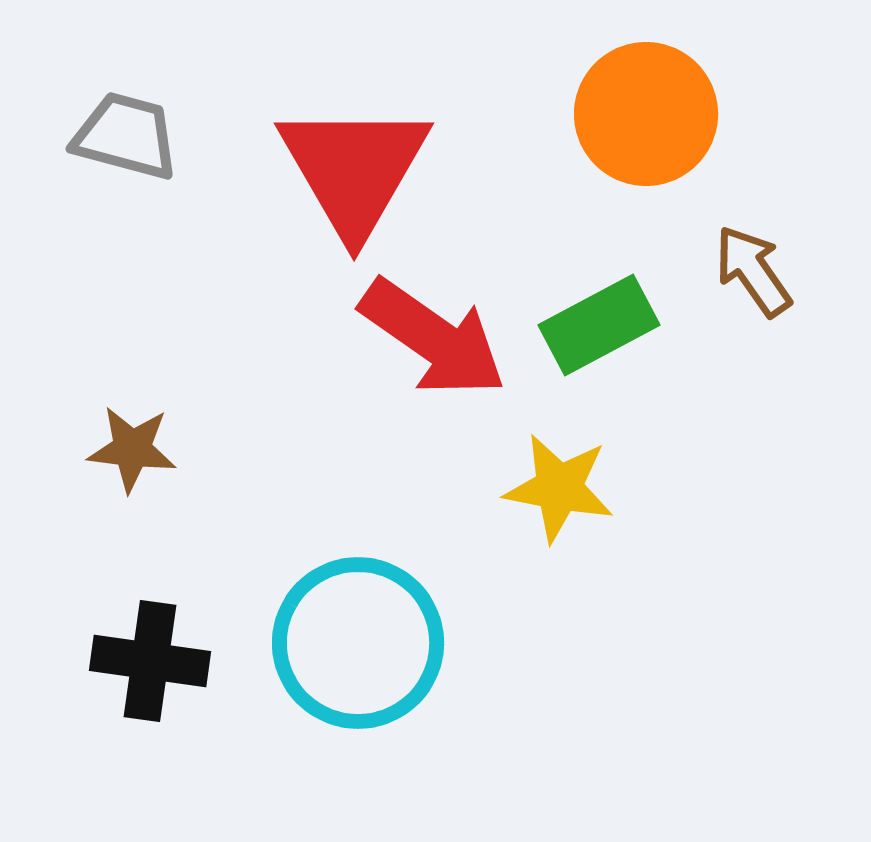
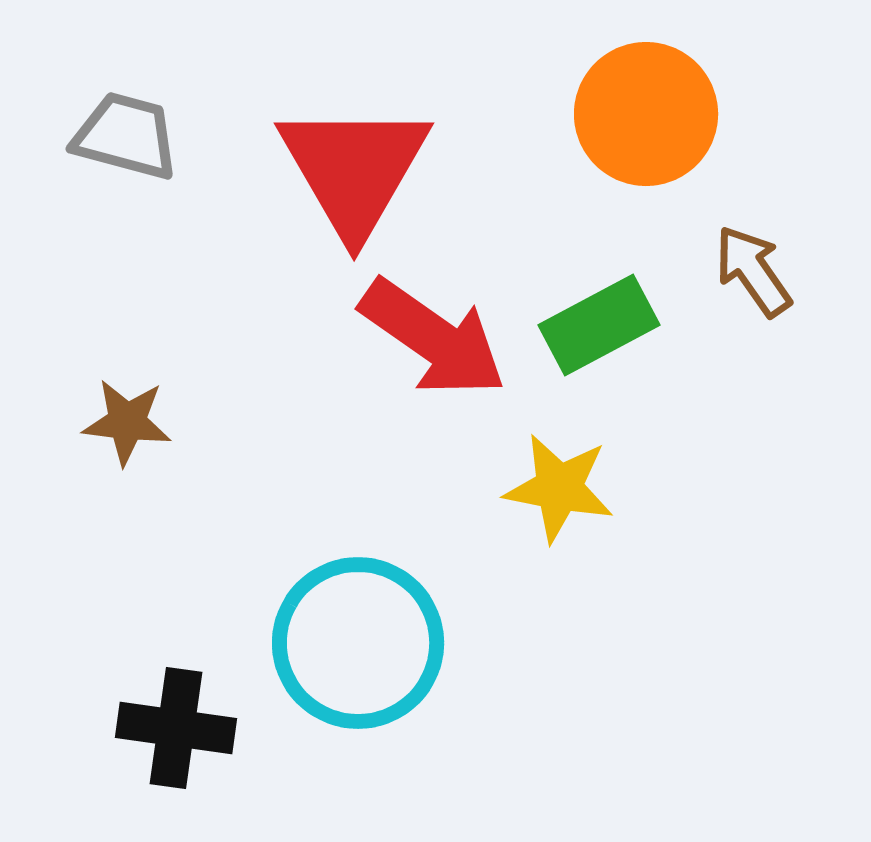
brown star: moved 5 px left, 27 px up
black cross: moved 26 px right, 67 px down
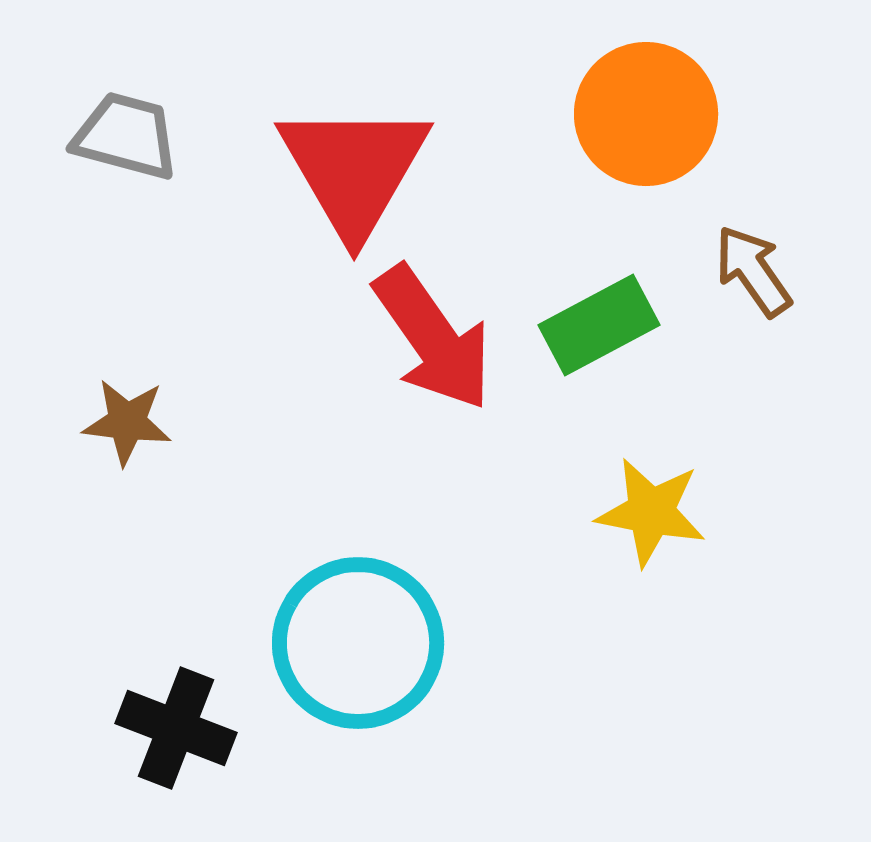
red arrow: rotated 20 degrees clockwise
yellow star: moved 92 px right, 24 px down
black cross: rotated 13 degrees clockwise
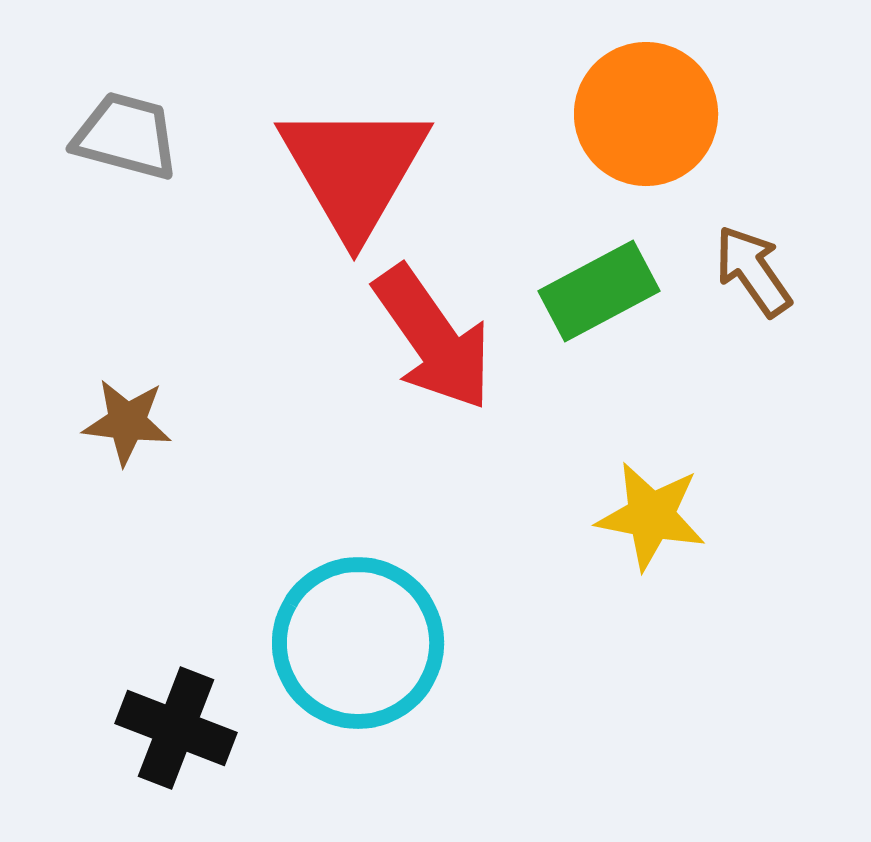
green rectangle: moved 34 px up
yellow star: moved 4 px down
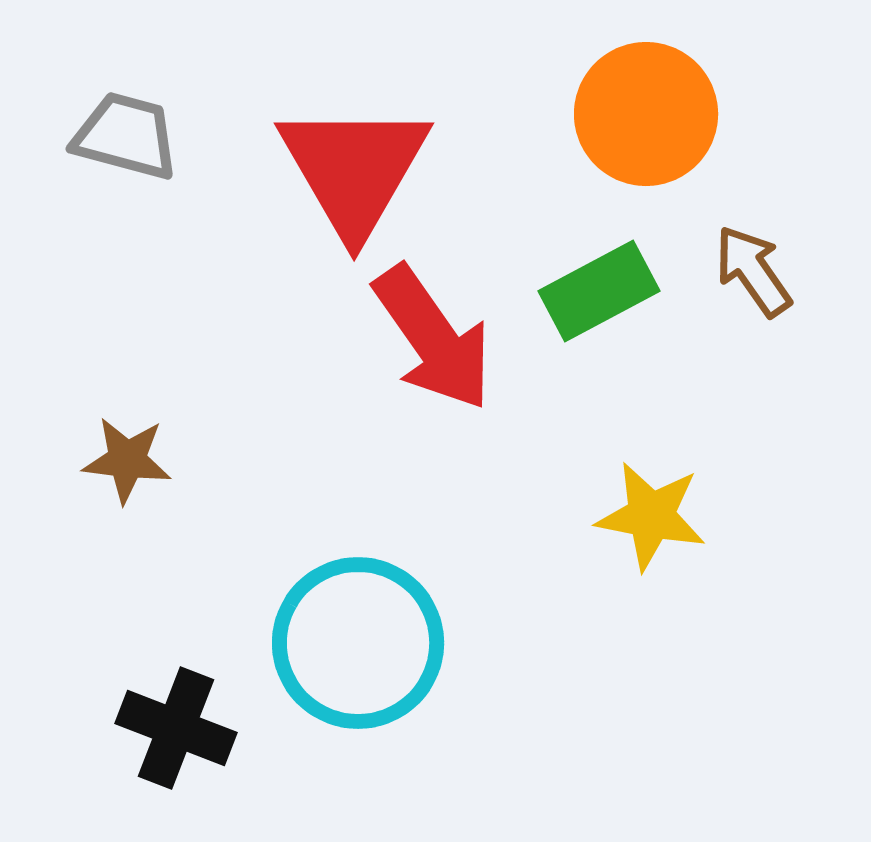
brown star: moved 38 px down
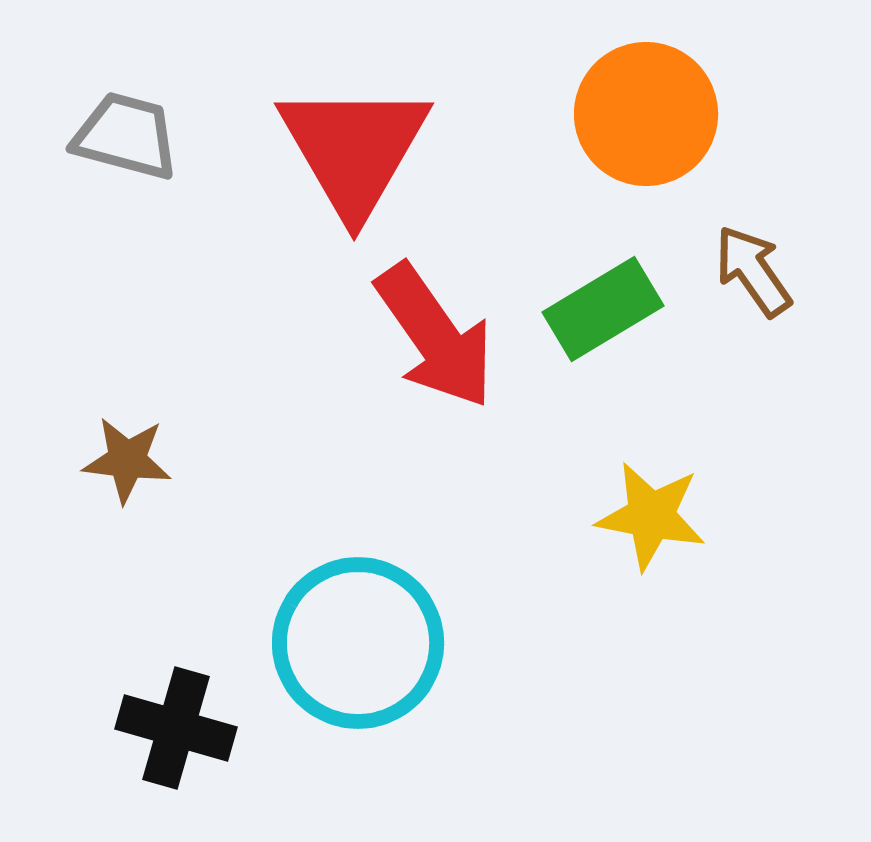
red triangle: moved 20 px up
green rectangle: moved 4 px right, 18 px down; rotated 3 degrees counterclockwise
red arrow: moved 2 px right, 2 px up
black cross: rotated 5 degrees counterclockwise
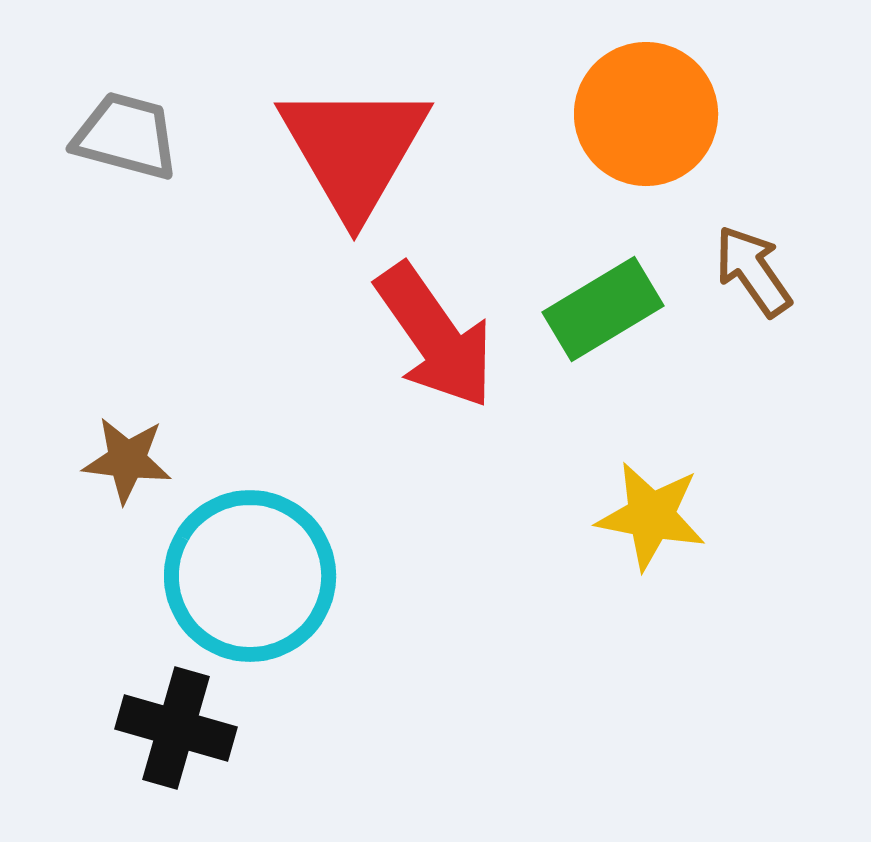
cyan circle: moved 108 px left, 67 px up
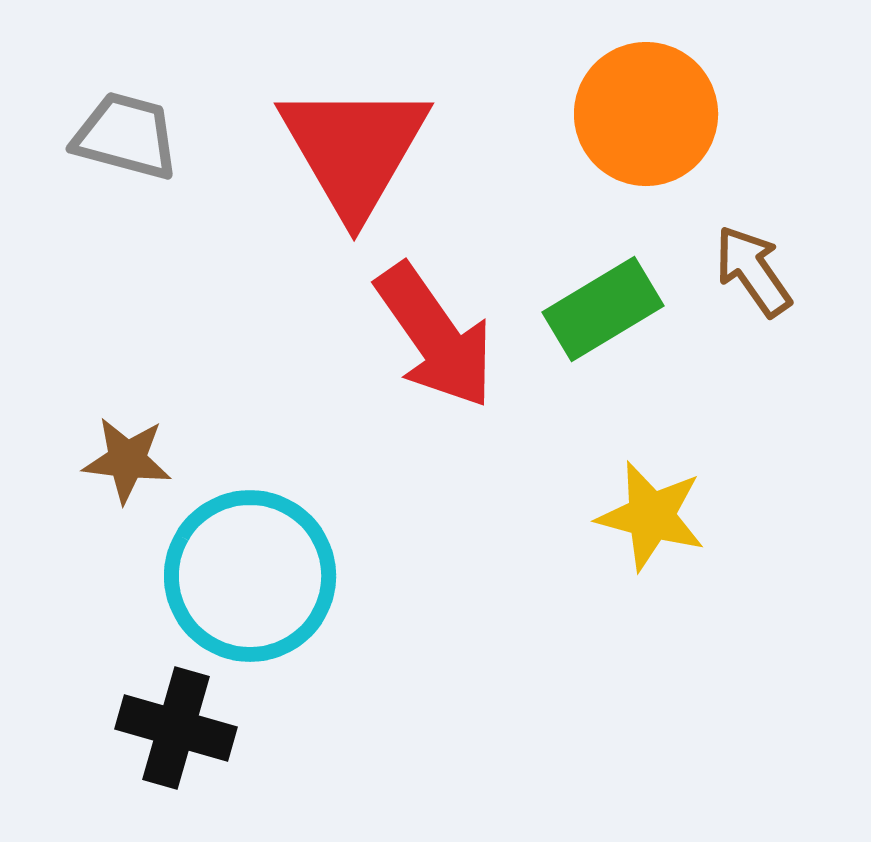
yellow star: rotated 4 degrees clockwise
